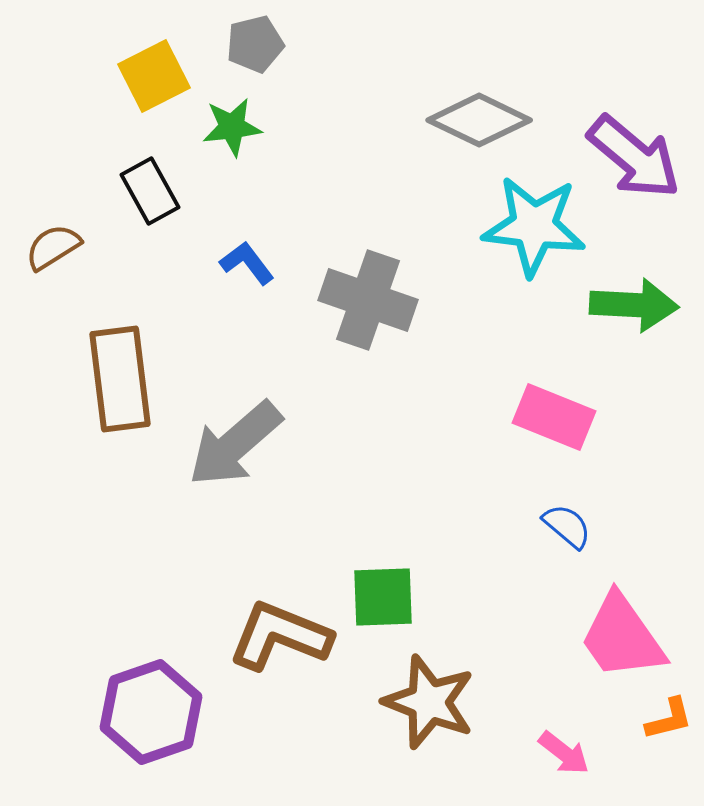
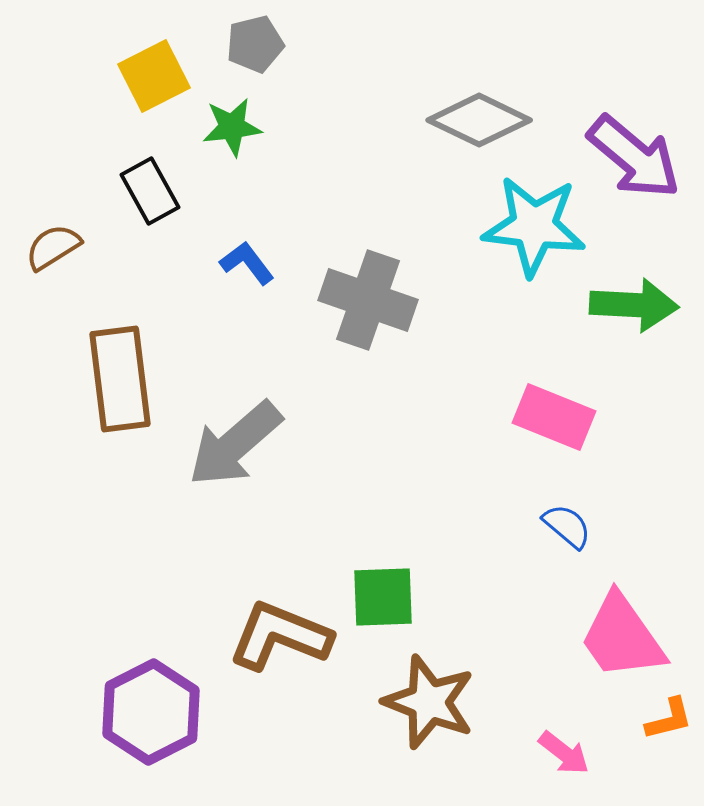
purple hexagon: rotated 8 degrees counterclockwise
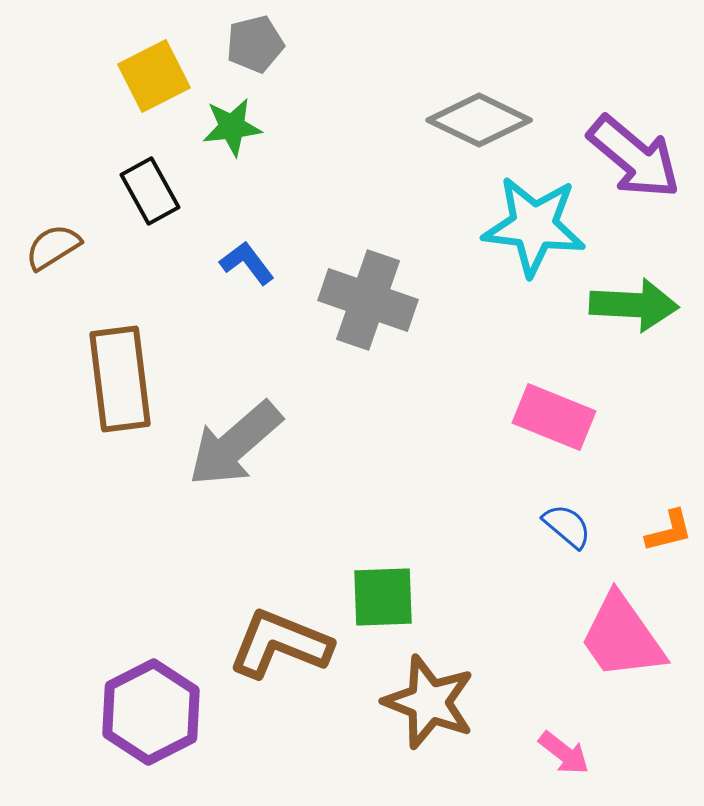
brown L-shape: moved 8 px down
orange L-shape: moved 188 px up
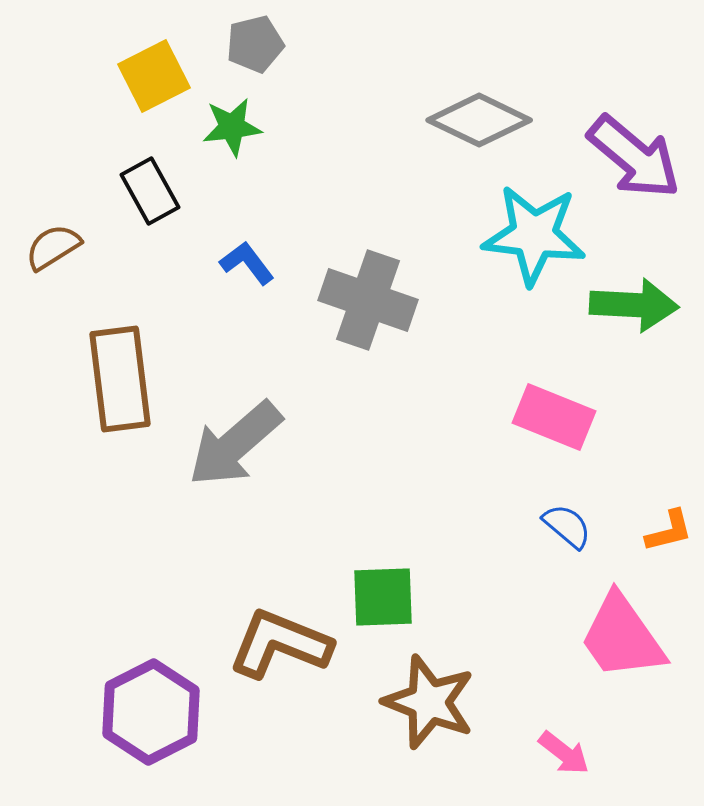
cyan star: moved 9 px down
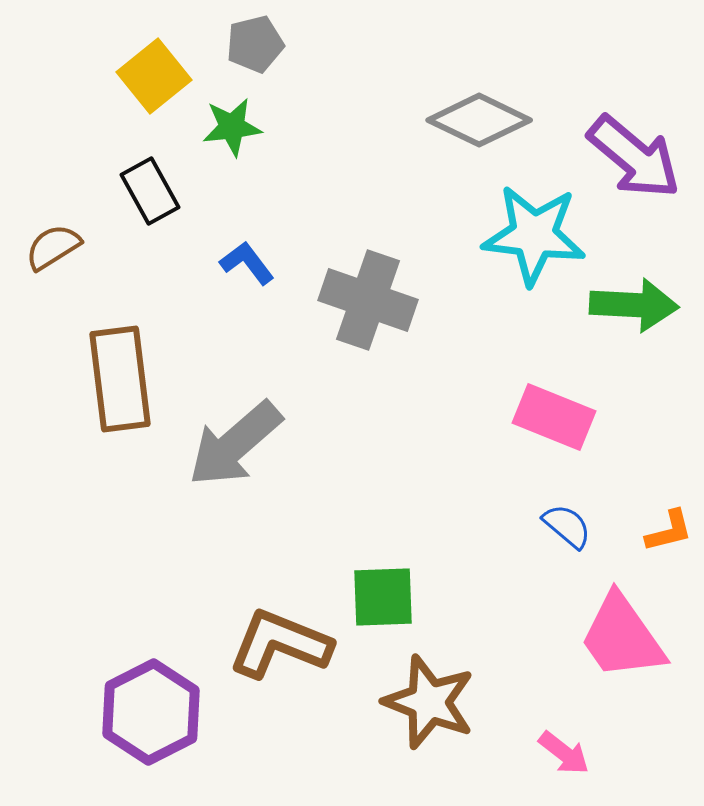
yellow square: rotated 12 degrees counterclockwise
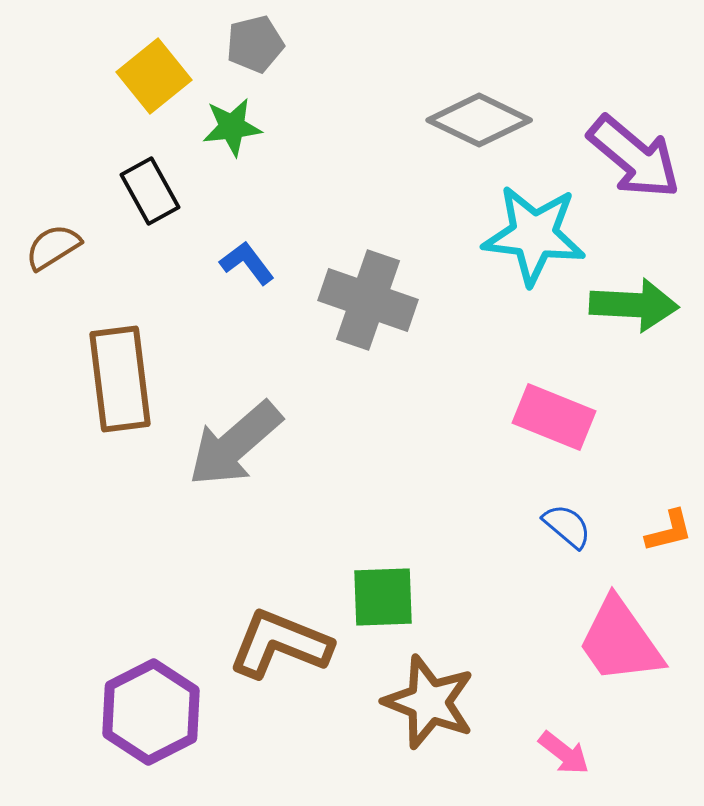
pink trapezoid: moved 2 px left, 4 px down
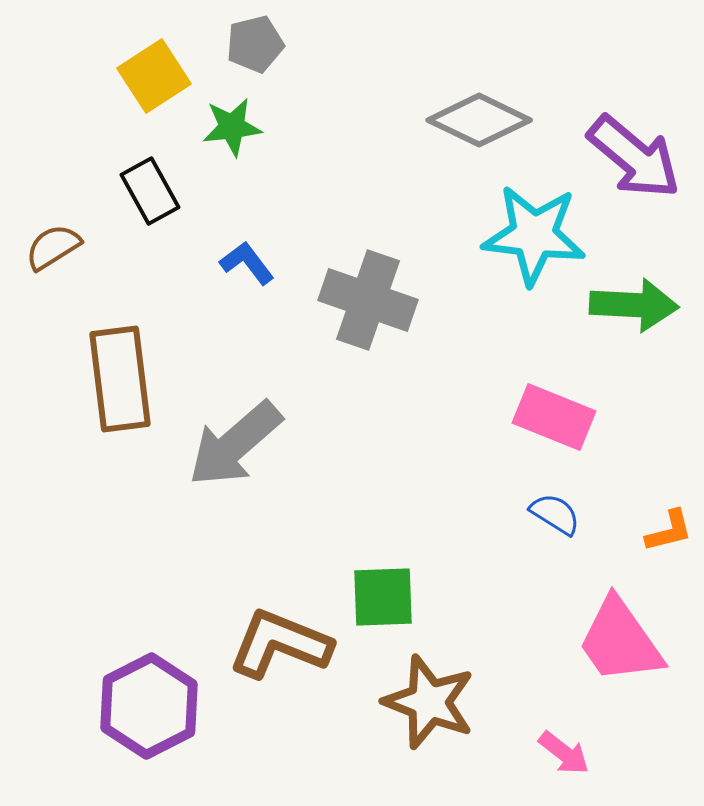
yellow square: rotated 6 degrees clockwise
blue semicircle: moved 12 px left, 12 px up; rotated 8 degrees counterclockwise
purple hexagon: moved 2 px left, 6 px up
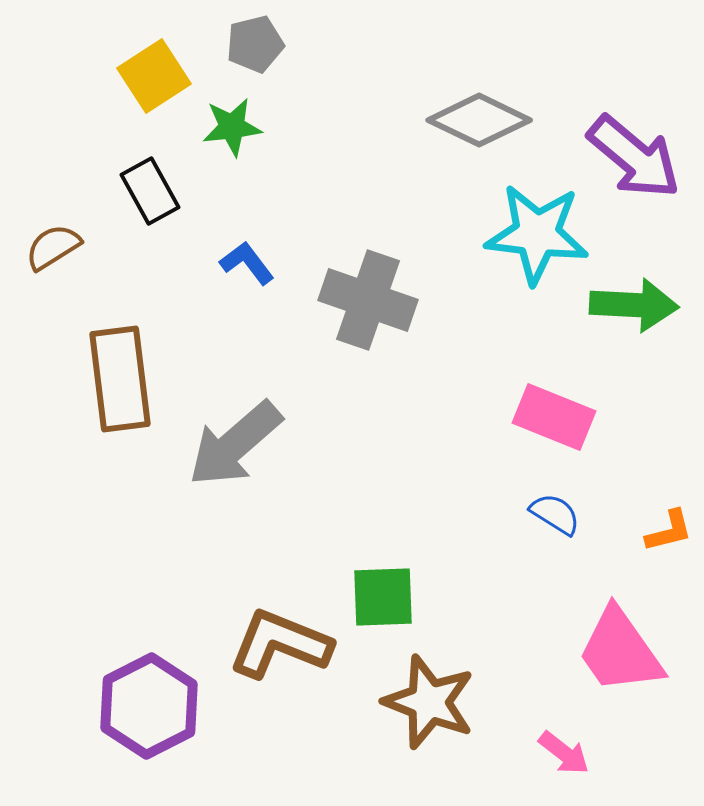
cyan star: moved 3 px right, 1 px up
pink trapezoid: moved 10 px down
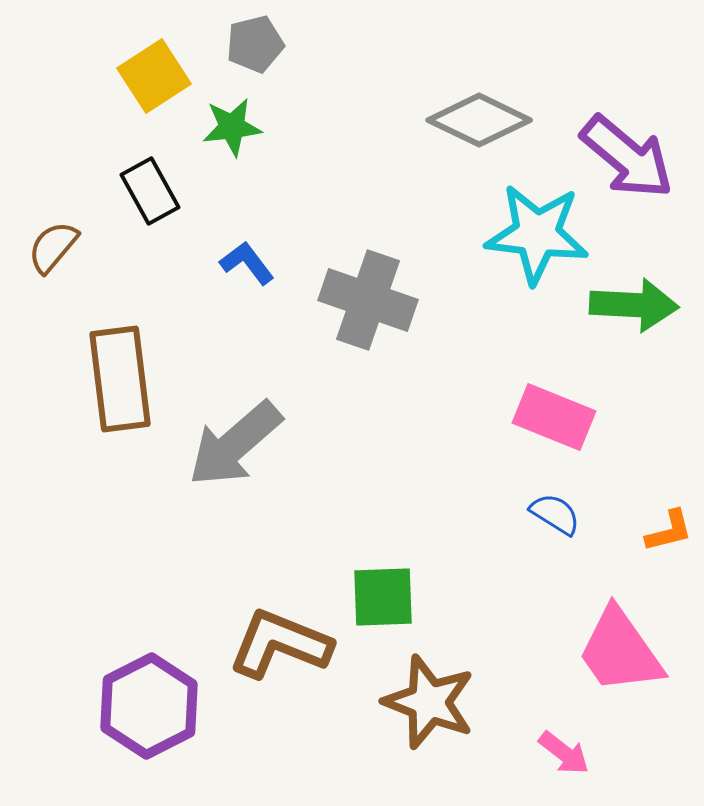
purple arrow: moved 7 px left
brown semicircle: rotated 18 degrees counterclockwise
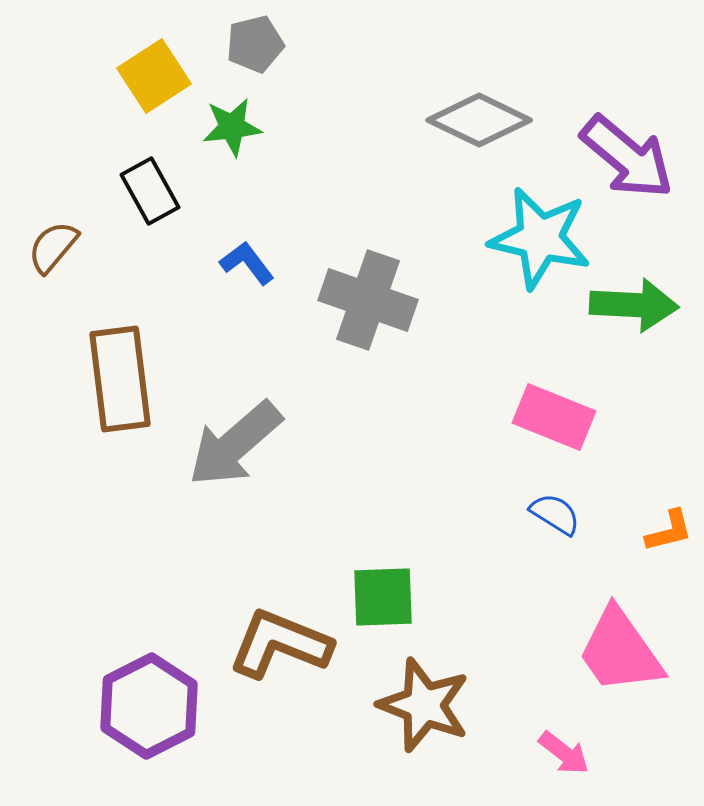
cyan star: moved 3 px right, 4 px down; rotated 6 degrees clockwise
brown star: moved 5 px left, 3 px down
